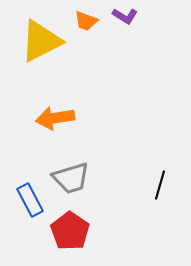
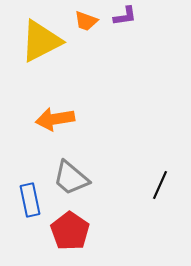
purple L-shape: rotated 40 degrees counterclockwise
orange arrow: moved 1 px down
gray trapezoid: rotated 57 degrees clockwise
black line: rotated 8 degrees clockwise
blue rectangle: rotated 16 degrees clockwise
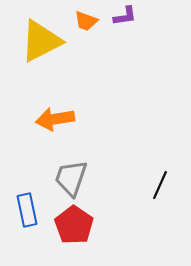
gray trapezoid: rotated 69 degrees clockwise
blue rectangle: moved 3 px left, 10 px down
red pentagon: moved 4 px right, 6 px up
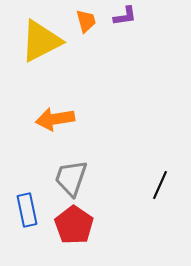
orange trapezoid: rotated 125 degrees counterclockwise
